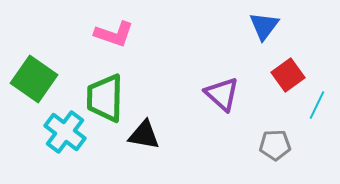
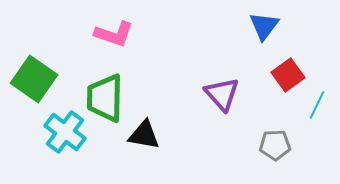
purple triangle: rotated 6 degrees clockwise
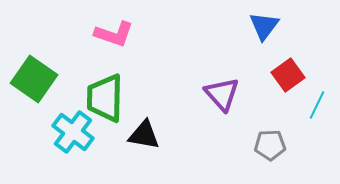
cyan cross: moved 8 px right
gray pentagon: moved 5 px left
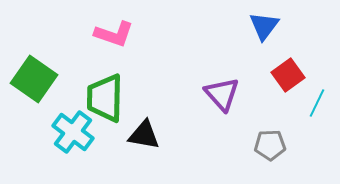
cyan line: moved 2 px up
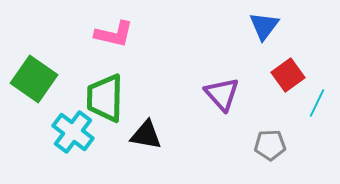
pink L-shape: rotated 6 degrees counterclockwise
black triangle: moved 2 px right
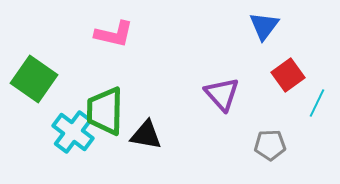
green trapezoid: moved 13 px down
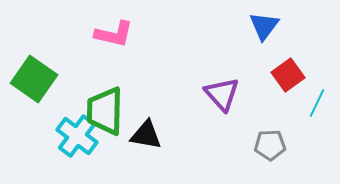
cyan cross: moved 4 px right, 4 px down
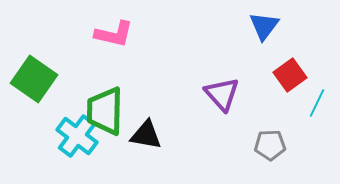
red square: moved 2 px right
